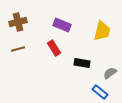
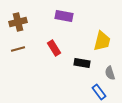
purple rectangle: moved 2 px right, 9 px up; rotated 12 degrees counterclockwise
yellow trapezoid: moved 10 px down
gray semicircle: rotated 72 degrees counterclockwise
blue rectangle: moved 1 px left; rotated 14 degrees clockwise
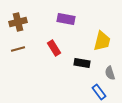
purple rectangle: moved 2 px right, 3 px down
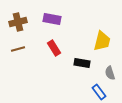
purple rectangle: moved 14 px left
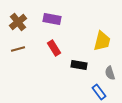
brown cross: rotated 24 degrees counterclockwise
black rectangle: moved 3 px left, 2 px down
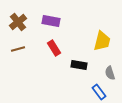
purple rectangle: moved 1 px left, 2 px down
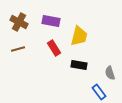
brown cross: moved 1 px right; rotated 24 degrees counterclockwise
yellow trapezoid: moved 23 px left, 5 px up
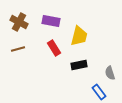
black rectangle: rotated 21 degrees counterclockwise
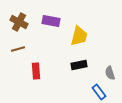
red rectangle: moved 18 px left, 23 px down; rotated 28 degrees clockwise
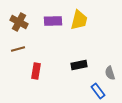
purple rectangle: moved 2 px right; rotated 12 degrees counterclockwise
yellow trapezoid: moved 16 px up
red rectangle: rotated 14 degrees clockwise
blue rectangle: moved 1 px left, 1 px up
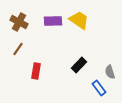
yellow trapezoid: rotated 70 degrees counterclockwise
brown line: rotated 40 degrees counterclockwise
black rectangle: rotated 35 degrees counterclockwise
gray semicircle: moved 1 px up
blue rectangle: moved 1 px right, 3 px up
